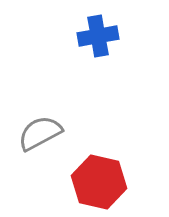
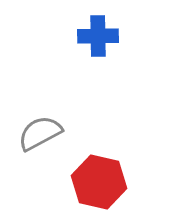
blue cross: rotated 9 degrees clockwise
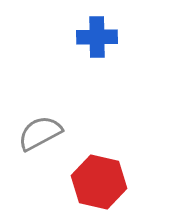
blue cross: moved 1 px left, 1 px down
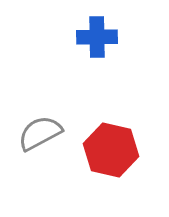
red hexagon: moved 12 px right, 32 px up
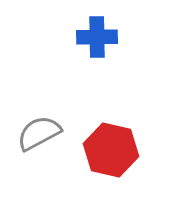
gray semicircle: moved 1 px left
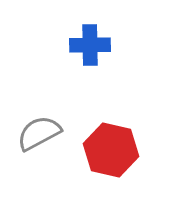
blue cross: moved 7 px left, 8 px down
